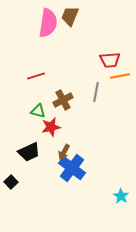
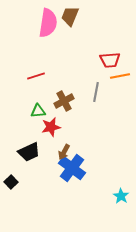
brown cross: moved 1 px right, 1 px down
green triangle: rotated 21 degrees counterclockwise
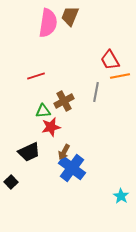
red trapezoid: rotated 65 degrees clockwise
green triangle: moved 5 px right
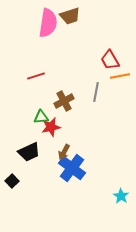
brown trapezoid: rotated 130 degrees counterclockwise
green triangle: moved 2 px left, 6 px down
black square: moved 1 px right, 1 px up
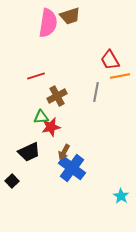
brown cross: moved 7 px left, 5 px up
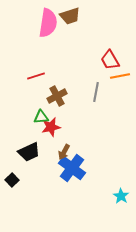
black square: moved 1 px up
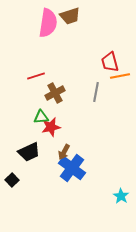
red trapezoid: moved 2 px down; rotated 15 degrees clockwise
brown cross: moved 2 px left, 3 px up
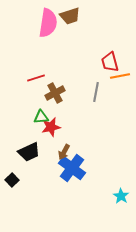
red line: moved 2 px down
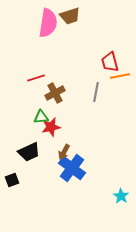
black square: rotated 24 degrees clockwise
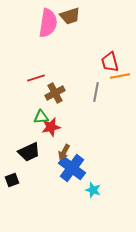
cyan star: moved 28 px left, 6 px up; rotated 14 degrees counterclockwise
